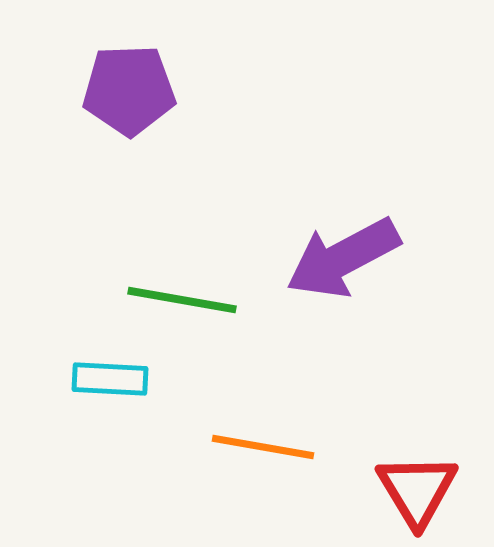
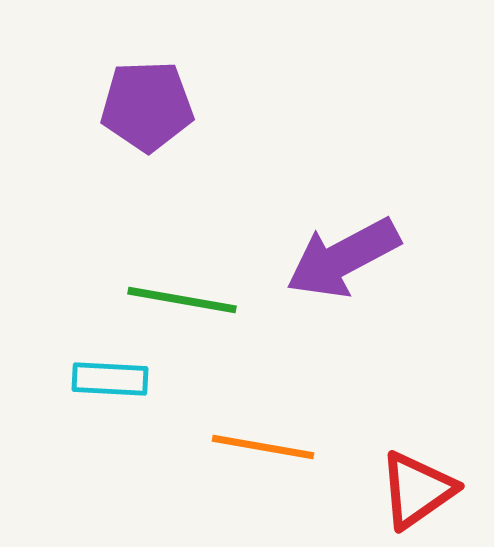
purple pentagon: moved 18 px right, 16 px down
red triangle: rotated 26 degrees clockwise
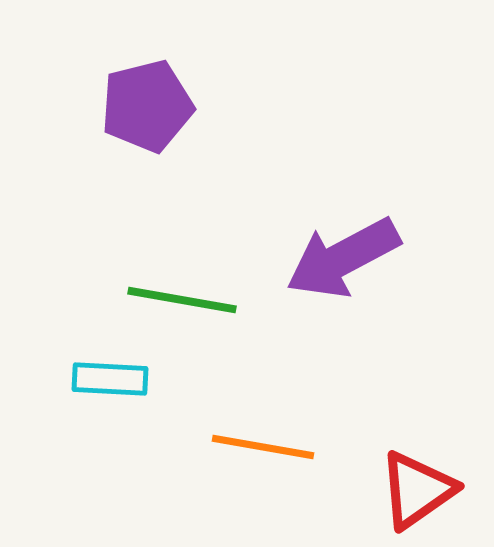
purple pentagon: rotated 12 degrees counterclockwise
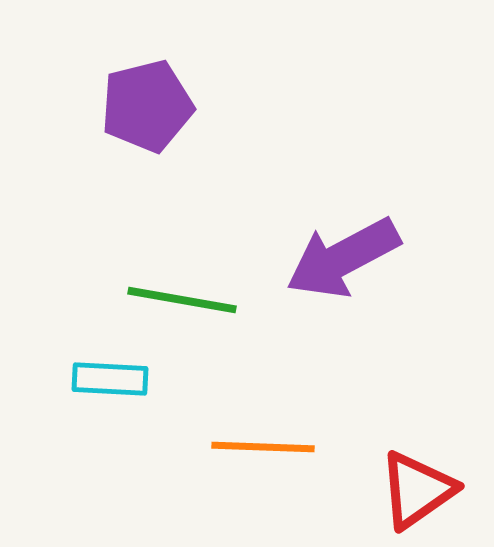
orange line: rotated 8 degrees counterclockwise
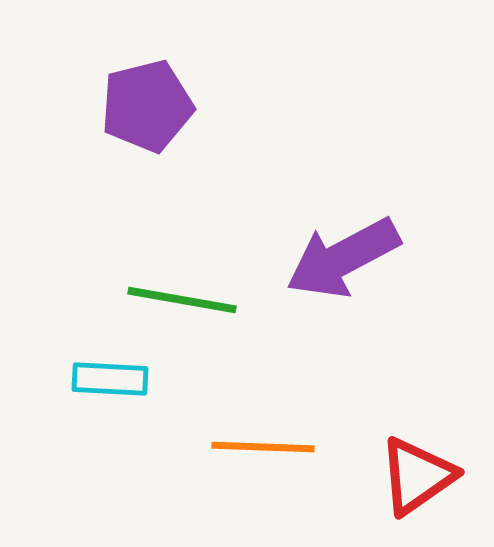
red triangle: moved 14 px up
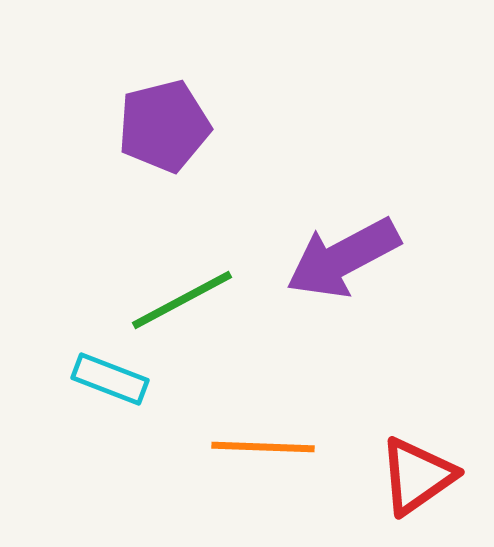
purple pentagon: moved 17 px right, 20 px down
green line: rotated 38 degrees counterclockwise
cyan rectangle: rotated 18 degrees clockwise
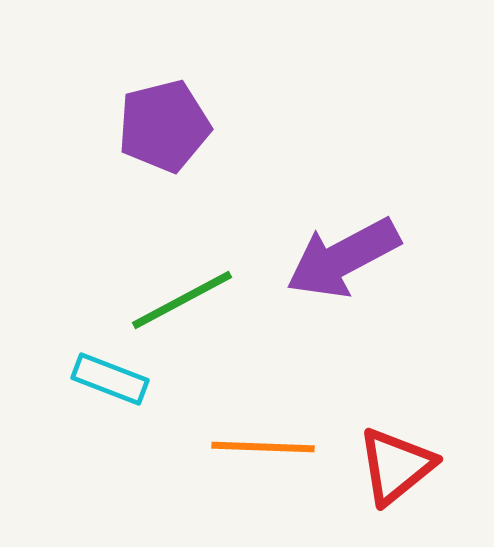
red triangle: moved 21 px left, 10 px up; rotated 4 degrees counterclockwise
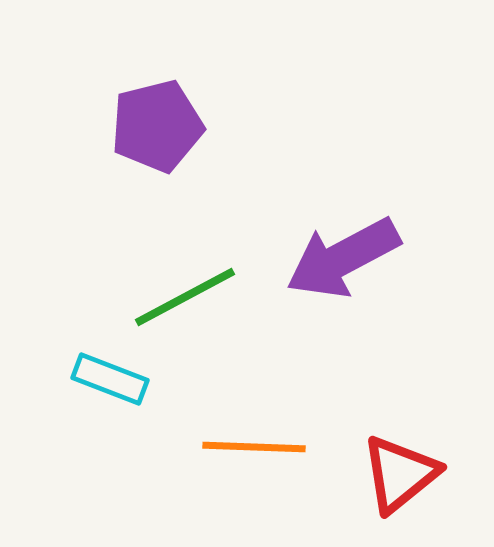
purple pentagon: moved 7 px left
green line: moved 3 px right, 3 px up
orange line: moved 9 px left
red triangle: moved 4 px right, 8 px down
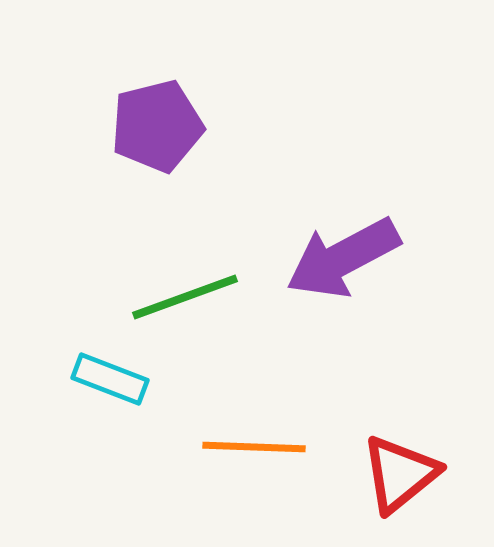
green line: rotated 8 degrees clockwise
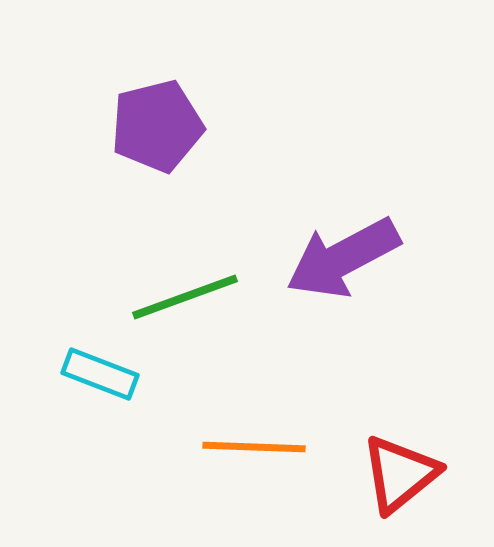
cyan rectangle: moved 10 px left, 5 px up
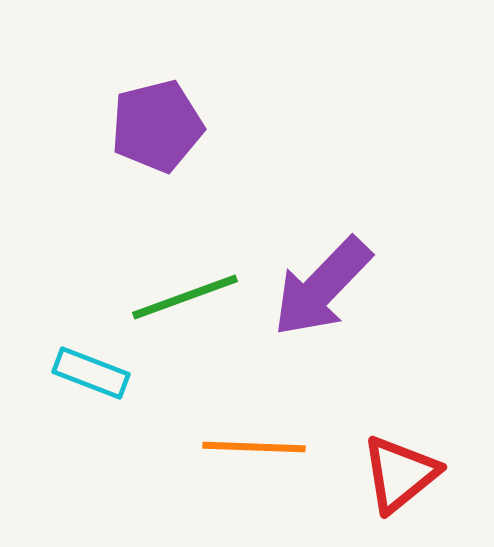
purple arrow: moved 21 px left, 29 px down; rotated 18 degrees counterclockwise
cyan rectangle: moved 9 px left, 1 px up
